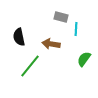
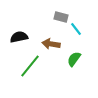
cyan line: rotated 40 degrees counterclockwise
black semicircle: rotated 90 degrees clockwise
green semicircle: moved 10 px left
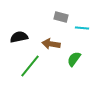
cyan line: moved 6 px right, 1 px up; rotated 48 degrees counterclockwise
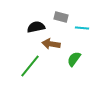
black semicircle: moved 17 px right, 10 px up
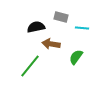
green semicircle: moved 2 px right, 2 px up
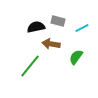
gray rectangle: moved 3 px left, 4 px down
cyan line: rotated 32 degrees counterclockwise
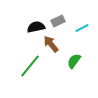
gray rectangle: rotated 40 degrees counterclockwise
brown arrow: rotated 42 degrees clockwise
green semicircle: moved 2 px left, 4 px down
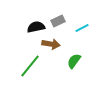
brown arrow: rotated 138 degrees clockwise
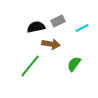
green semicircle: moved 3 px down
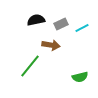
gray rectangle: moved 3 px right, 3 px down
black semicircle: moved 7 px up
brown arrow: moved 1 px down
green semicircle: moved 6 px right, 13 px down; rotated 140 degrees counterclockwise
